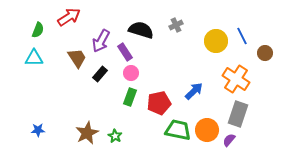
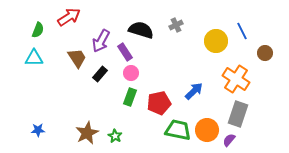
blue line: moved 5 px up
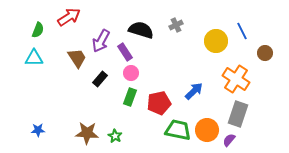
black rectangle: moved 5 px down
brown star: rotated 30 degrees clockwise
